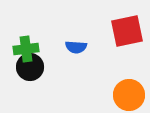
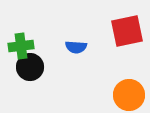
green cross: moved 5 px left, 3 px up
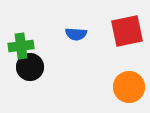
blue semicircle: moved 13 px up
orange circle: moved 8 px up
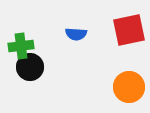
red square: moved 2 px right, 1 px up
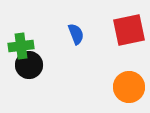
blue semicircle: rotated 115 degrees counterclockwise
black circle: moved 1 px left, 2 px up
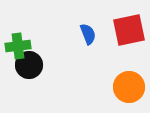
blue semicircle: moved 12 px right
green cross: moved 3 px left
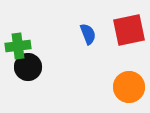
black circle: moved 1 px left, 2 px down
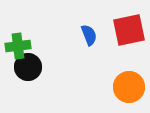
blue semicircle: moved 1 px right, 1 px down
